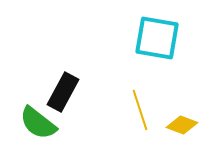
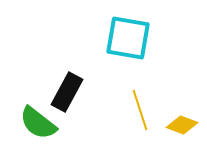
cyan square: moved 29 px left
black rectangle: moved 4 px right
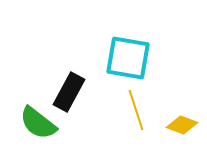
cyan square: moved 20 px down
black rectangle: moved 2 px right
yellow line: moved 4 px left
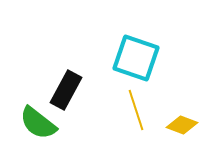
cyan square: moved 8 px right; rotated 9 degrees clockwise
black rectangle: moved 3 px left, 2 px up
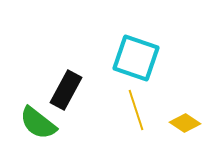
yellow diamond: moved 3 px right, 2 px up; rotated 12 degrees clockwise
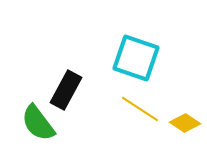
yellow line: moved 4 px right, 1 px up; rotated 39 degrees counterclockwise
green semicircle: rotated 15 degrees clockwise
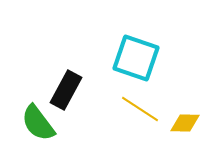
yellow diamond: rotated 32 degrees counterclockwise
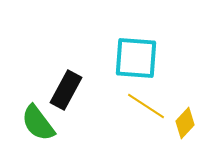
cyan square: rotated 15 degrees counterclockwise
yellow line: moved 6 px right, 3 px up
yellow diamond: rotated 48 degrees counterclockwise
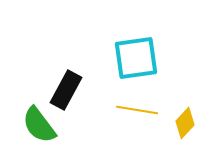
cyan square: rotated 12 degrees counterclockwise
yellow line: moved 9 px left, 4 px down; rotated 24 degrees counterclockwise
green semicircle: moved 1 px right, 2 px down
